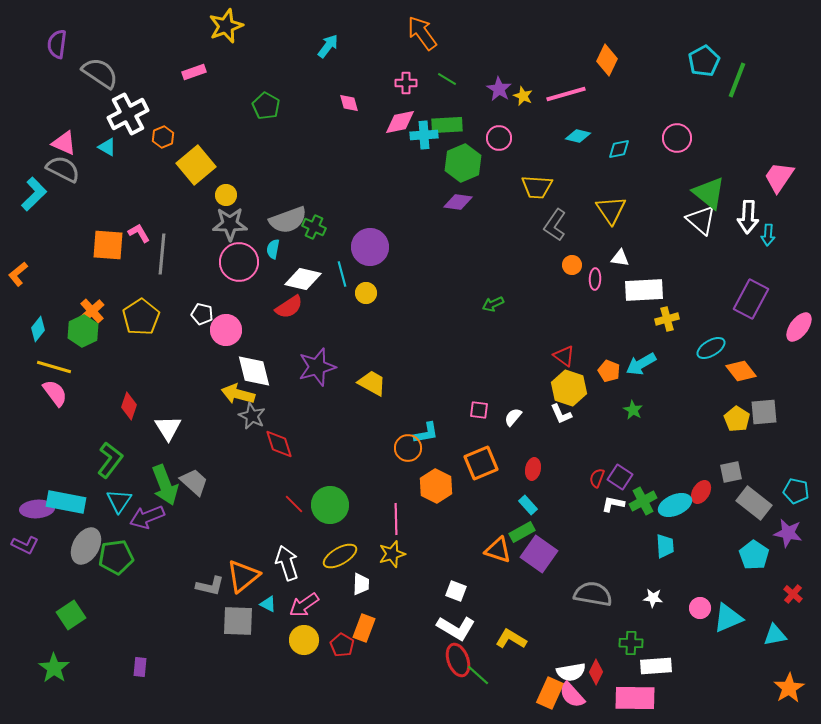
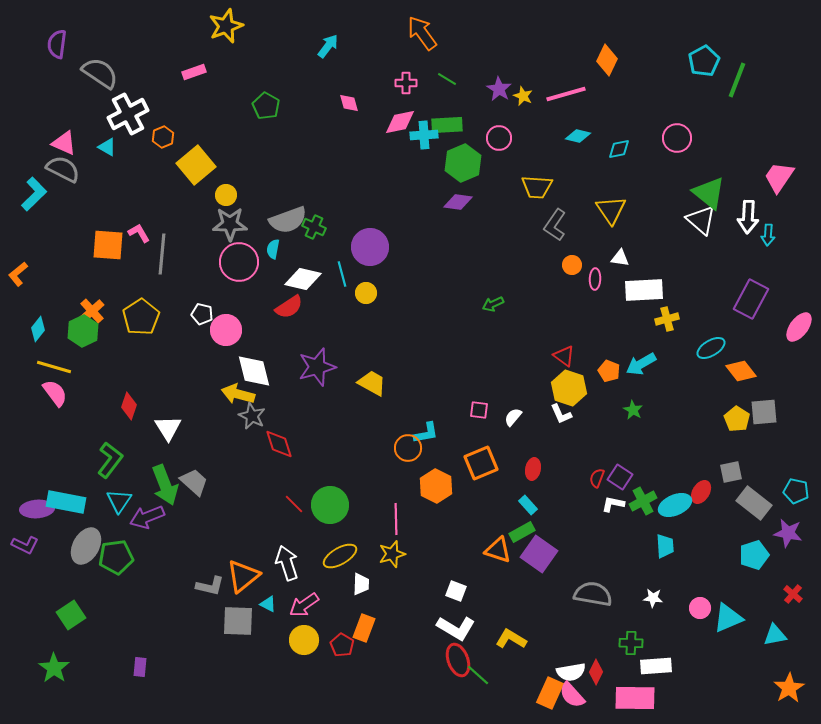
cyan pentagon at (754, 555): rotated 20 degrees clockwise
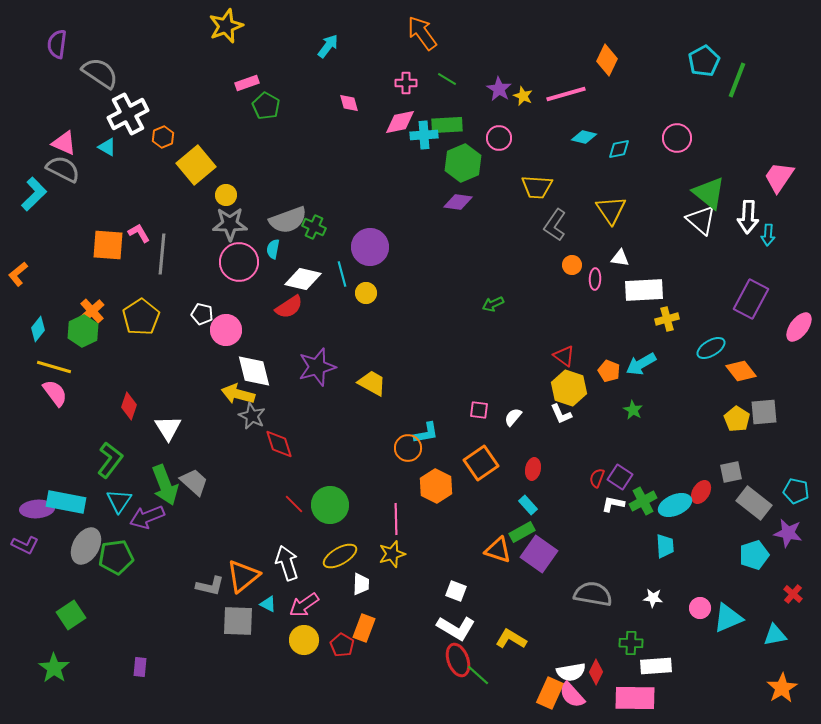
pink rectangle at (194, 72): moved 53 px right, 11 px down
cyan diamond at (578, 136): moved 6 px right, 1 px down
orange square at (481, 463): rotated 12 degrees counterclockwise
orange star at (789, 688): moved 7 px left
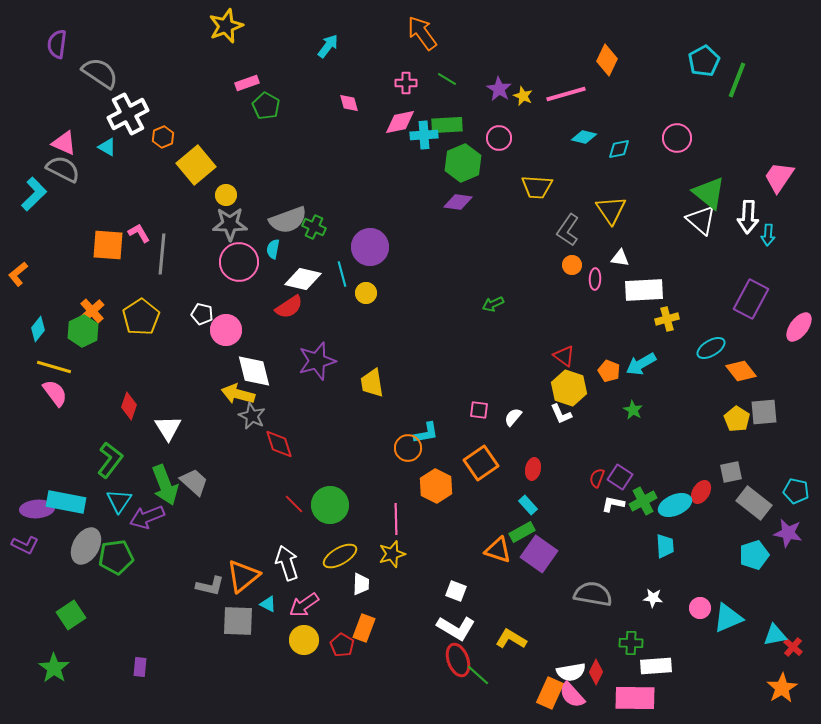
gray L-shape at (555, 225): moved 13 px right, 5 px down
purple star at (317, 367): moved 6 px up
yellow trapezoid at (372, 383): rotated 128 degrees counterclockwise
red cross at (793, 594): moved 53 px down
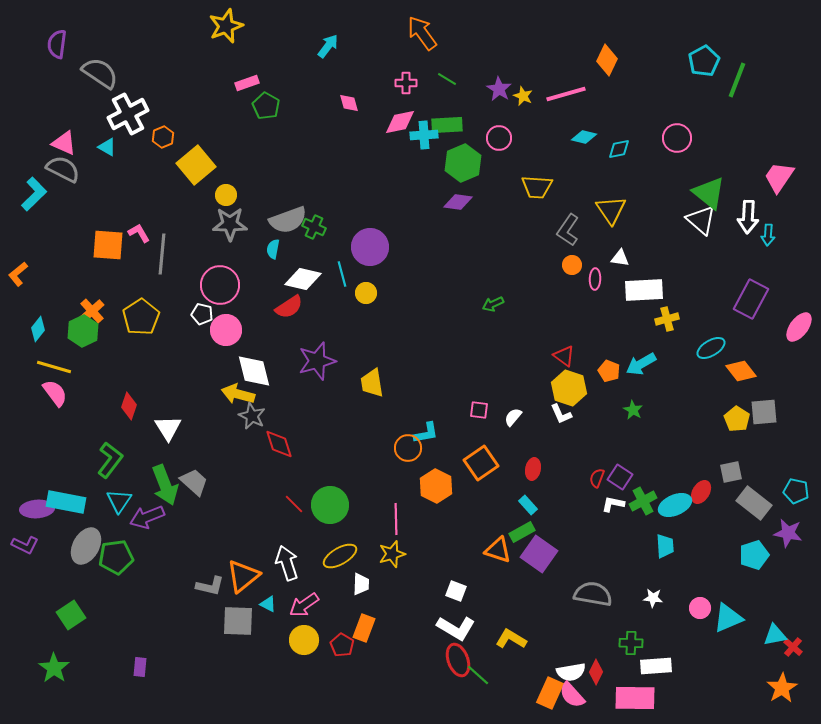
pink circle at (239, 262): moved 19 px left, 23 px down
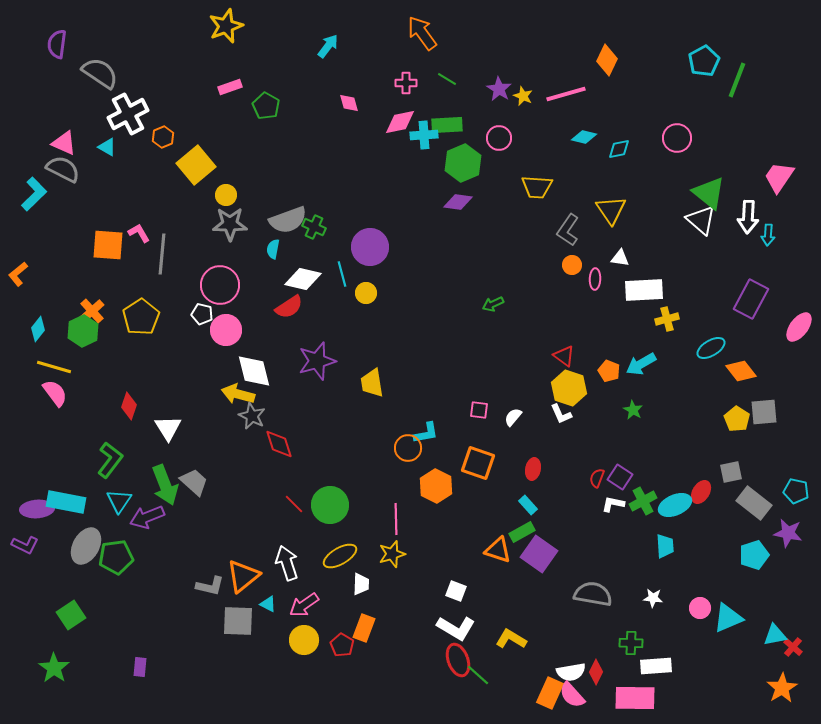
pink rectangle at (247, 83): moved 17 px left, 4 px down
orange square at (481, 463): moved 3 px left; rotated 36 degrees counterclockwise
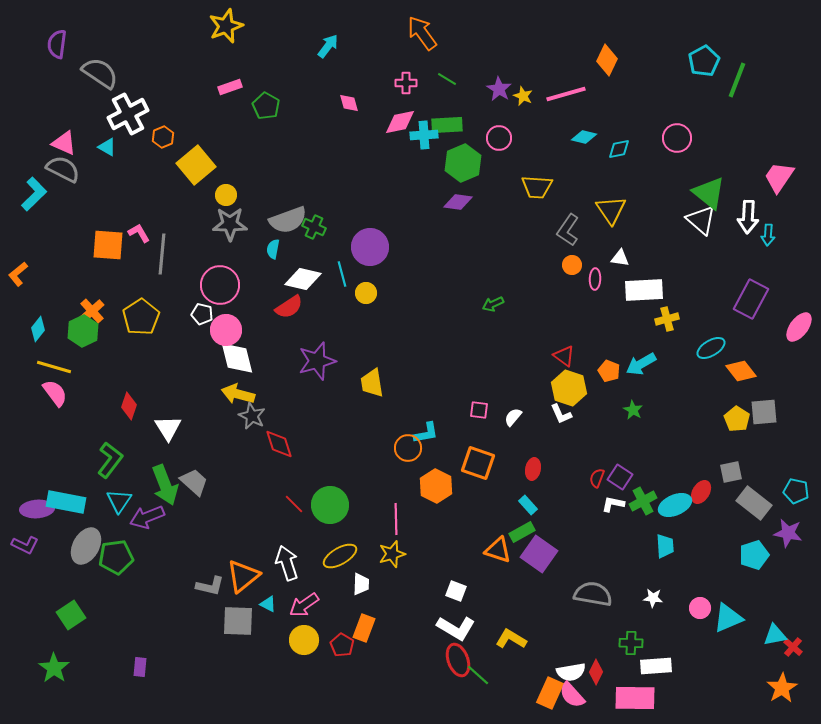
white diamond at (254, 371): moved 17 px left, 13 px up
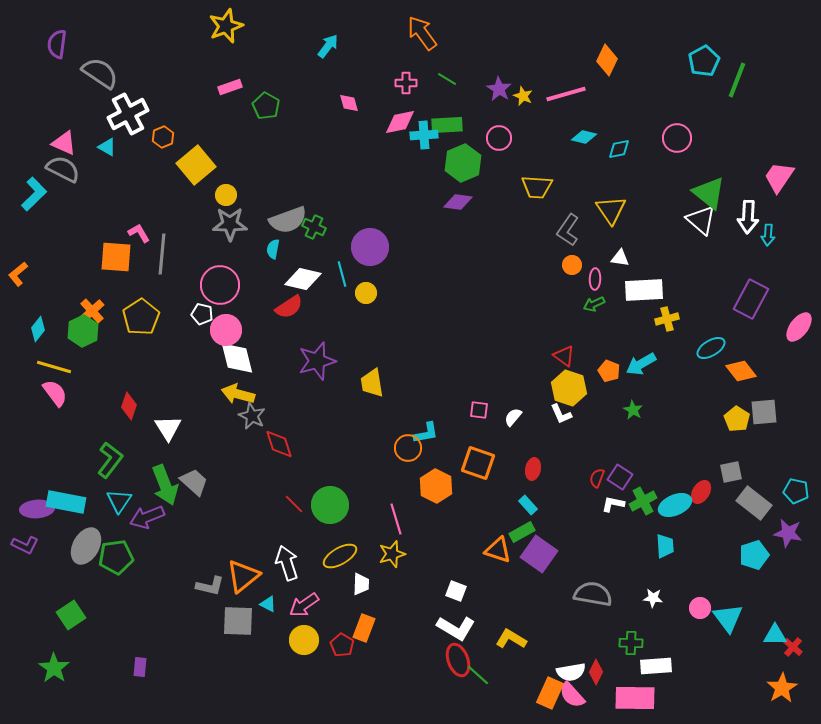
orange square at (108, 245): moved 8 px right, 12 px down
green arrow at (493, 304): moved 101 px right
pink line at (396, 519): rotated 16 degrees counterclockwise
cyan triangle at (728, 618): rotated 44 degrees counterclockwise
cyan triangle at (775, 635): rotated 10 degrees clockwise
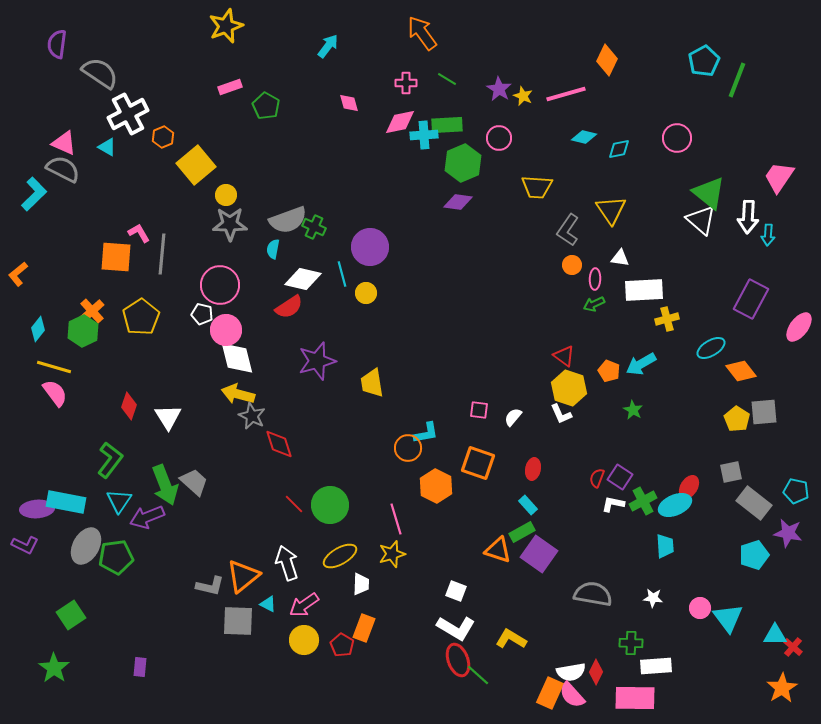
white triangle at (168, 428): moved 11 px up
red ellipse at (701, 492): moved 12 px left, 5 px up
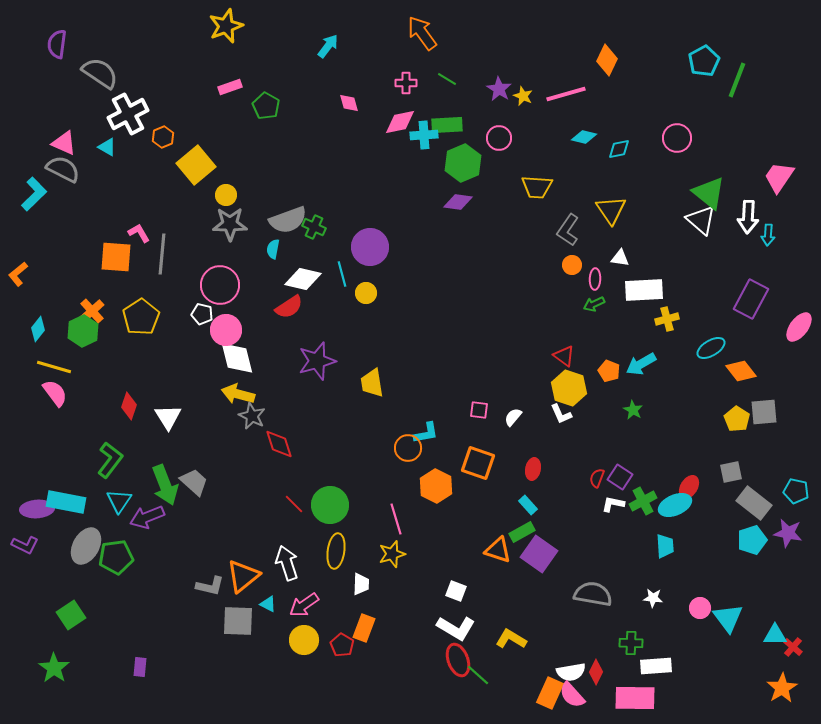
cyan pentagon at (754, 555): moved 2 px left, 15 px up
yellow ellipse at (340, 556): moved 4 px left, 5 px up; rotated 52 degrees counterclockwise
